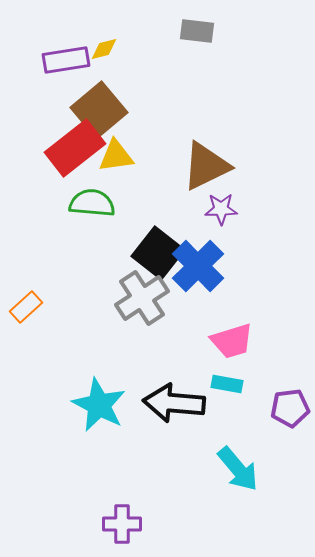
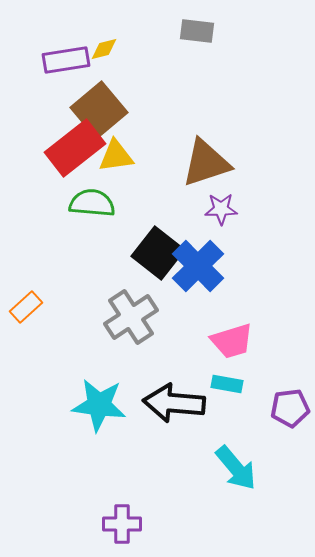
brown triangle: moved 3 px up; rotated 8 degrees clockwise
gray cross: moved 11 px left, 19 px down
cyan star: rotated 20 degrees counterclockwise
cyan arrow: moved 2 px left, 1 px up
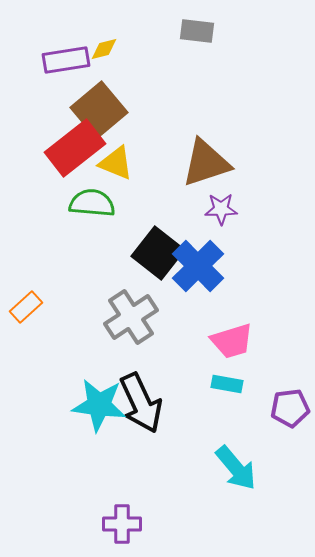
yellow triangle: moved 7 px down; rotated 30 degrees clockwise
black arrow: moved 33 px left; rotated 120 degrees counterclockwise
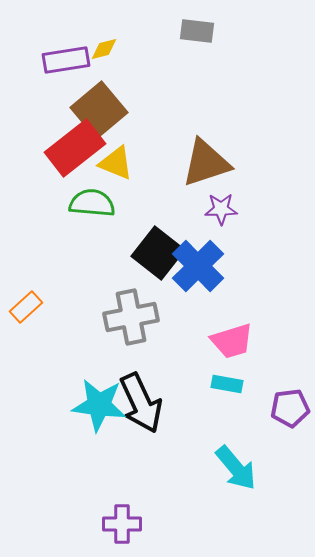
gray cross: rotated 22 degrees clockwise
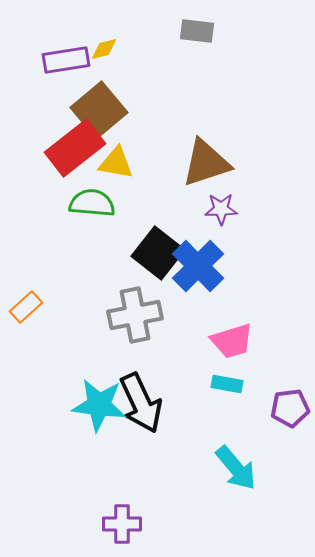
yellow triangle: rotated 12 degrees counterclockwise
gray cross: moved 4 px right, 2 px up
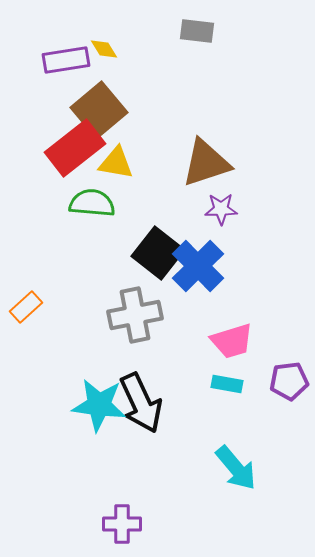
yellow diamond: rotated 72 degrees clockwise
purple pentagon: moved 1 px left, 27 px up
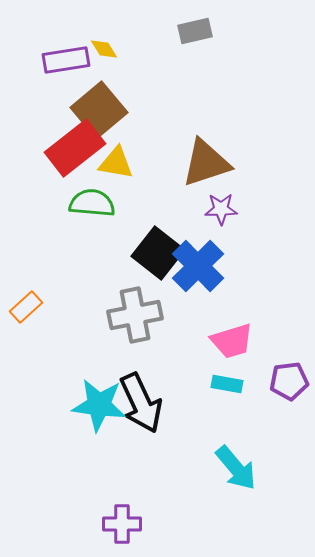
gray rectangle: moved 2 px left; rotated 20 degrees counterclockwise
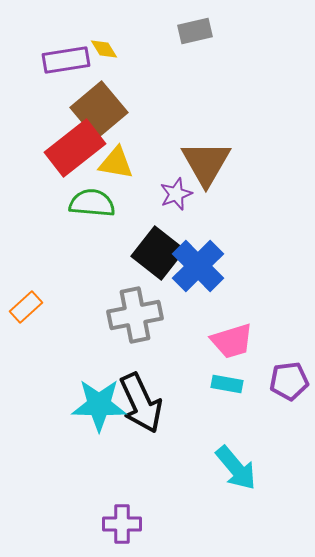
brown triangle: rotated 42 degrees counterclockwise
purple star: moved 45 px left, 15 px up; rotated 20 degrees counterclockwise
cyan star: rotated 6 degrees counterclockwise
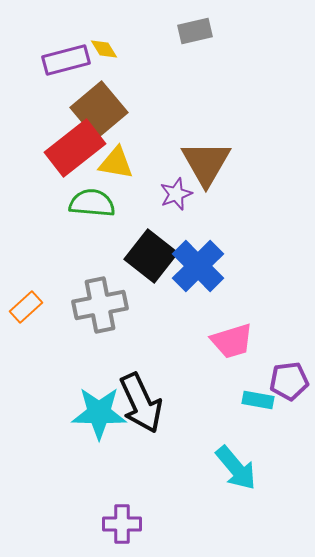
purple rectangle: rotated 6 degrees counterclockwise
black square: moved 7 px left, 3 px down
gray cross: moved 35 px left, 10 px up
cyan rectangle: moved 31 px right, 16 px down
cyan star: moved 8 px down
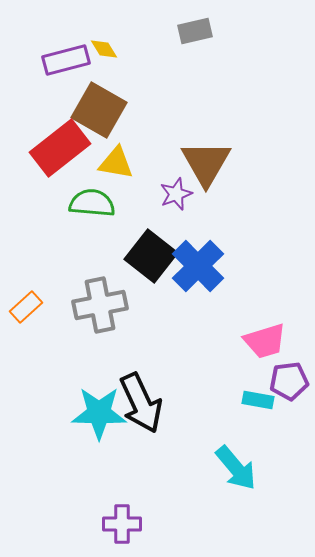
brown square: rotated 20 degrees counterclockwise
red rectangle: moved 15 px left
pink trapezoid: moved 33 px right
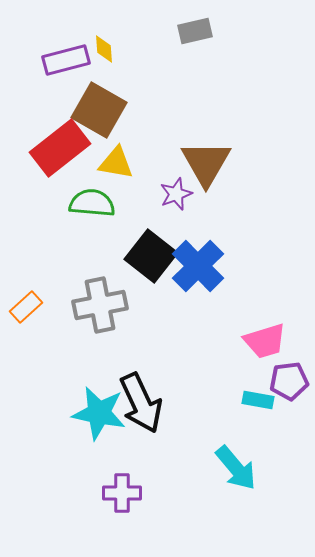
yellow diamond: rotated 28 degrees clockwise
cyan star: rotated 10 degrees clockwise
purple cross: moved 31 px up
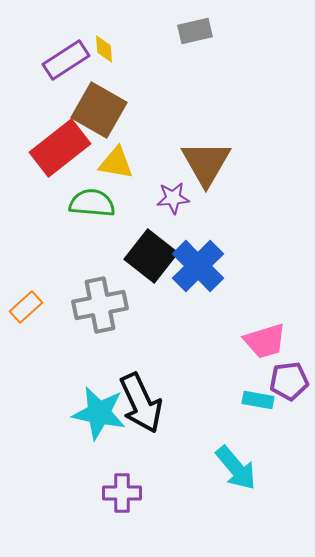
purple rectangle: rotated 18 degrees counterclockwise
purple star: moved 3 px left, 4 px down; rotated 16 degrees clockwise
